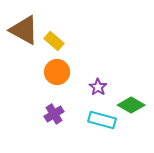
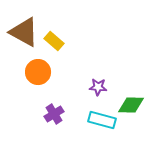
brown triangle: moved 2 px down
orange circle: moved 19 px left
purple star: rotated 30 degrees counterclockwise
green diamond: rotated 28 degrees counterclockwise
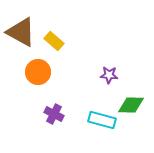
brown triangle: moved 3 px left
purple star: moved 11 px right, 12 px up
purple cross: rotated 30 degrees counterclockwise
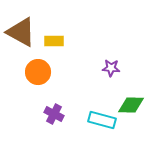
yellow rectangle: rotated 42 degrees counterclockwise
purple star: moved 2 px right, 7 px up
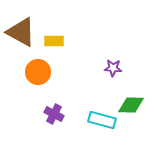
purple star: moved 2 px right
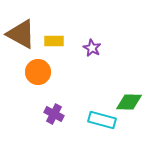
brown triangle: moved 2 px down
purple star: moved 21 px left, 20 px up; rotated 24 degrees clockwise
green diamond: moved 2 px left, 3 px up
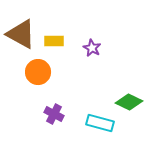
green diamond: rotated 24 degrees clockwise
cyan rectangle: moved 2 px left, 3 px down
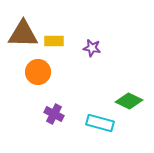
brown triangle: moved 2 px right; rotated 28 degrees counterclockwise
purple star: rotated 18 degrees counterclockwise
green diamond: moved 1 px up
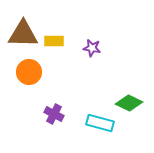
orange circle: moved 9 px left
green diamond: moved 2 px down
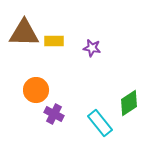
brown triangle: moved 1 px right, 1 px up
orange circle: moved 7 px right, 18 px down
green diamond: rotated 60 degrees counterclockwise
cyan rectangle: rotated 36 degrees clockwise
